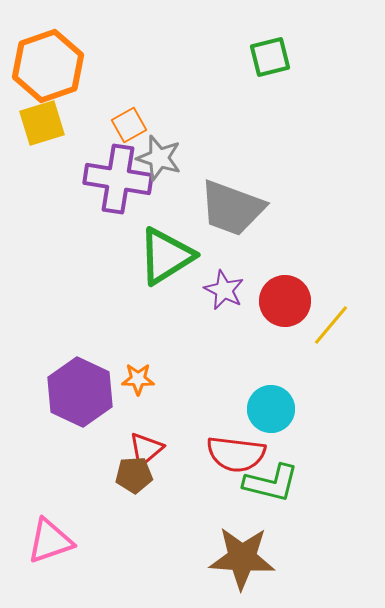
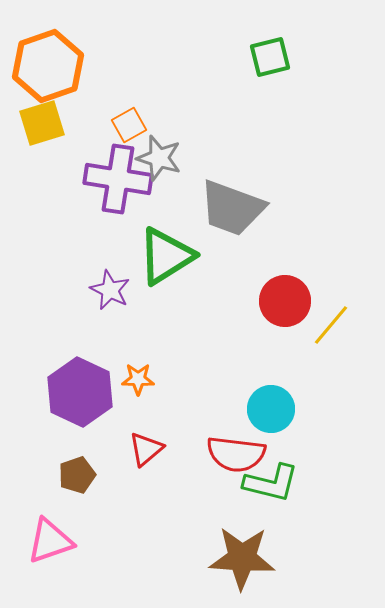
purple star: moved 114 px left
brown pentagon: moved 57 px left; rotated 15 degrees counterclockwise
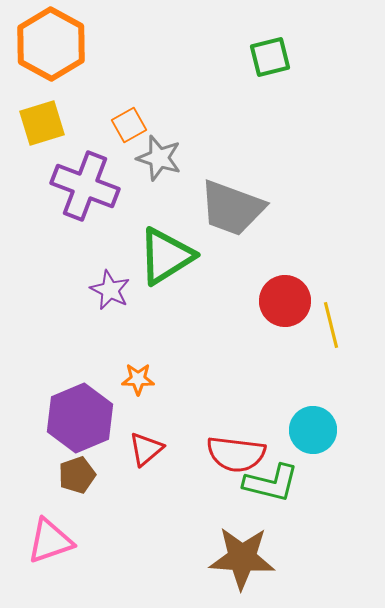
orange hexagon: moved 3 px right, 22 px up; rotated 12 degrees counterclockwise
purple cross: moved 33 px left, 7 px down; rotated 12 degrees clockwise
yellow line: rotated 54 degrees counterclockwise
purple hexagon: moved 26 px down; rotated 12 degrees clockwise
cyan circle: moved 42 px right, 21 px down
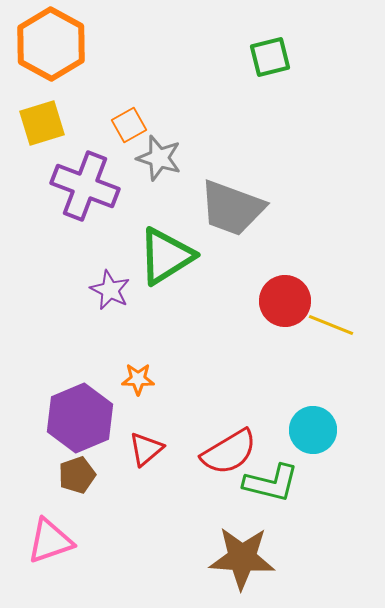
yellow line: rotated 54 degrees counterclockwise
red semicircle: moved 7 px left, 2 px up; rotated 38 degrees counterclockwise
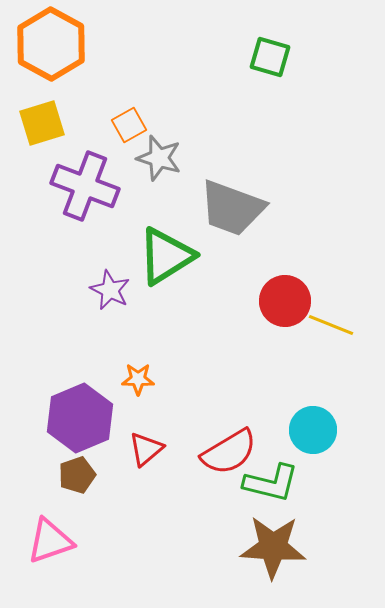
green square: rotated 30 degrees clockwise
brown star: moved 31 px right, 11 px up
